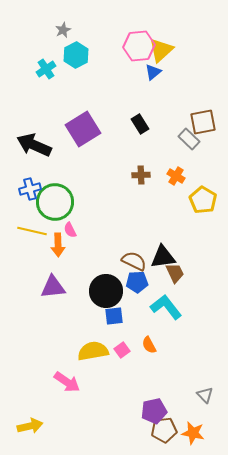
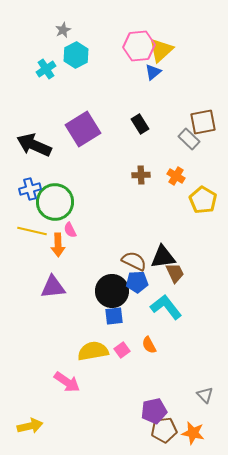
black circle: moved 6 px right
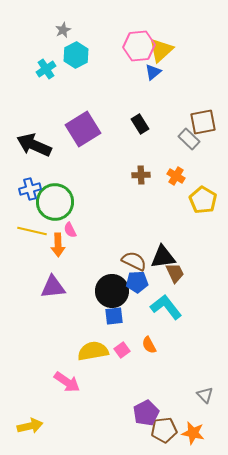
purple pentagon: moved 8 px left, 2 px down; rotated 15 degrees counterclockwise
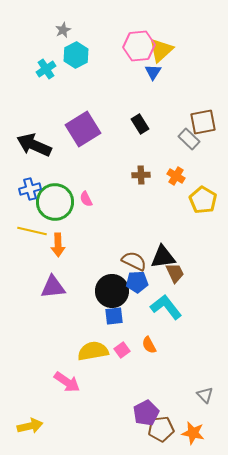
blue triangle: rotated 18 degrees counterclockwise
pink semicircle: moved 16 px right, 31 px up
brown pentagon: moved 3 px left, 1 px up
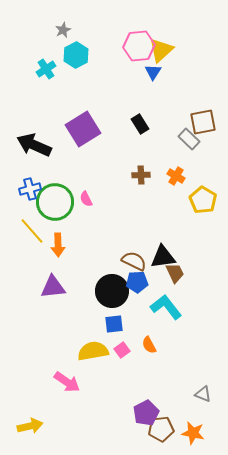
yellow line: rotated 36 degrees clockwise
blue square: moved 8 px down
gray triangle: moved 2 px left, 1 px up; rotated 24 degrees counterclockwise
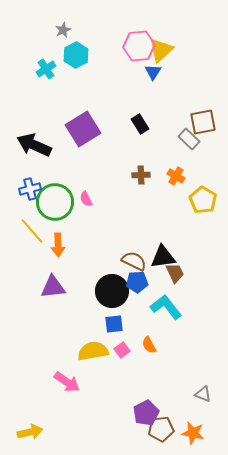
yellow arrow: moved 6 px down
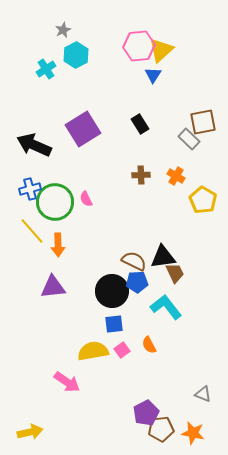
blue triangle: moved 3 px down
